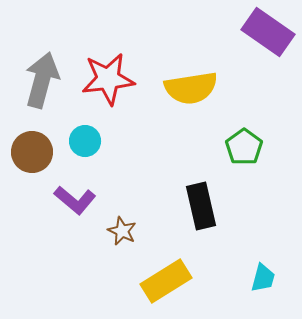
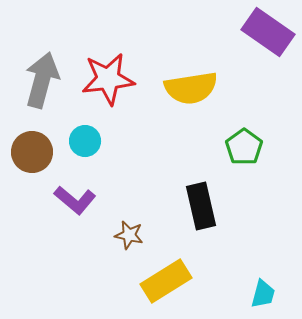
brown star: moved 7 px right, 4 px down; rotated 12 degrees counterclockwise
cyan trapezoid: moved 16 px down
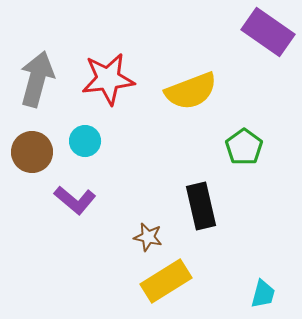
gray arrow: moved 5 px left, 1 px up
yellow semicircle: moved 3 px down; rotated 12 degrees counterclockwise
brown star: moved 19 px right, 2 px down
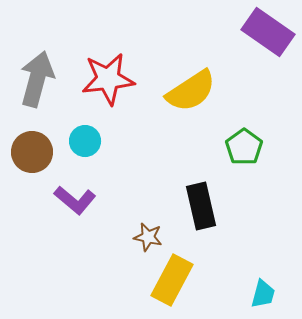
yellow semicircle: rotated 12 degrees counterclockwise
yellow rectangle: moved 6 px right, 1 px up; rotated 30 degrees counterclockwise
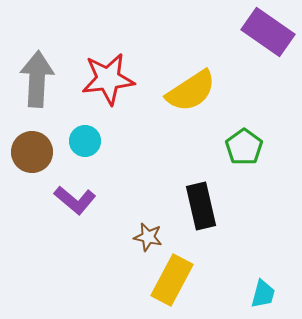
gray arrow: rotated 12 degrees counterclockwise
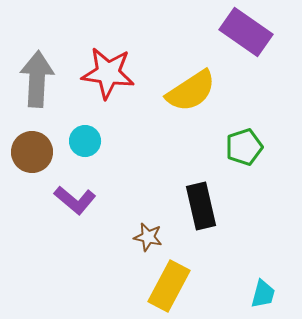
purple rectangle: moved 22 px left
red star: moved 6 px up; rotated 14 degrees clockwise
green pentagon: rotated 18 degrees clockwise
yellow rectangle: moved 3 px left, 6 px down
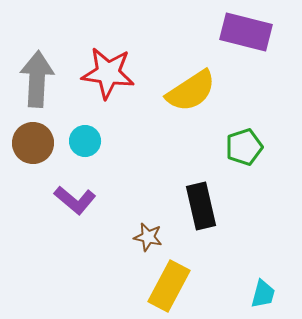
purple rectangle: rotated 21 degrees counterclockwise
brown circle: moved 1 px right, 9 px up
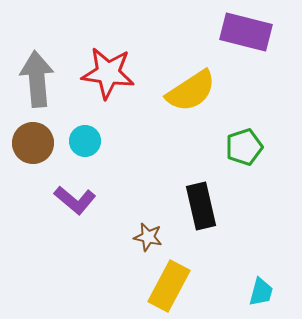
gray arrow: rotated 8 degrees counterclockwise
cyan trapezoid: moved 2 px left, 2 px up
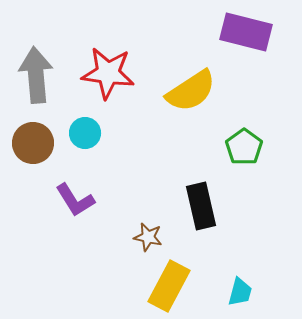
gray arrow: moved 1 px left, 4 px up
cyan circle: moved 8 px up
green pentagon: rotated 18 degrees counterclockwise
purple L-shape: rotated 18 degrees clockwise
cyan trapezoid: moved 21 px left
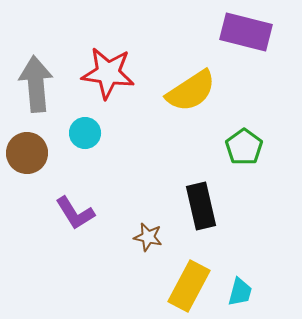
gray arrow: moved 9 px down
brown circle: moved 6 px left, 10 px down
purple L-shape: moved 13 px down
yellow rectangle: moved 20 px right
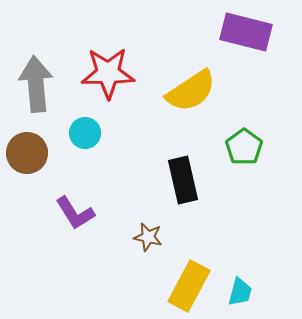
red star: rotated 8 degrees counterclockwise
black rectangle: moved 18 px left, 26 px up
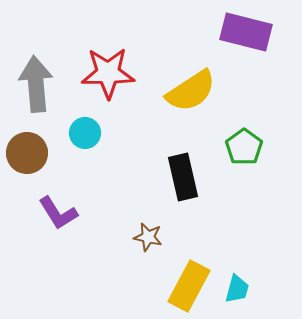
black rectangle: moved 3 px up
purple L-shape: moved 17 px left
cyan trapezoid: moved 3 px left, 3 px up
